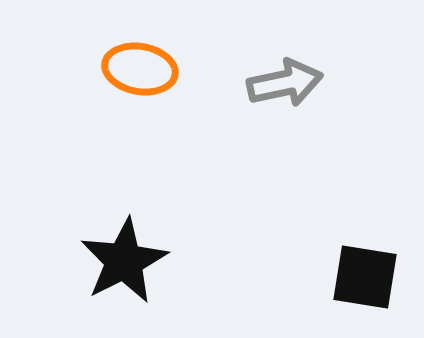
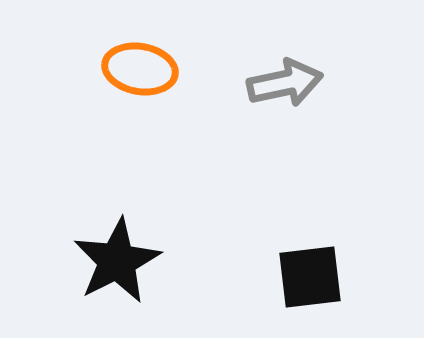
black star: moved 7 px left
black square: moved 55 px left; rotated 16 degrees counterclockwise
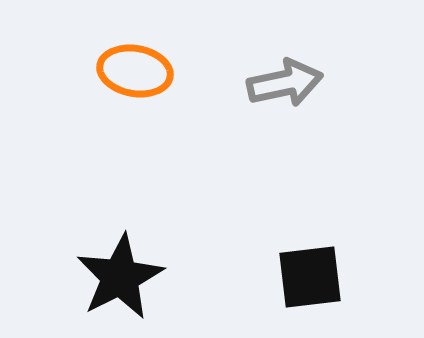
orange ellipse: moved 5 px left, 2 px down
black star: moved 3 px right, 16 px down
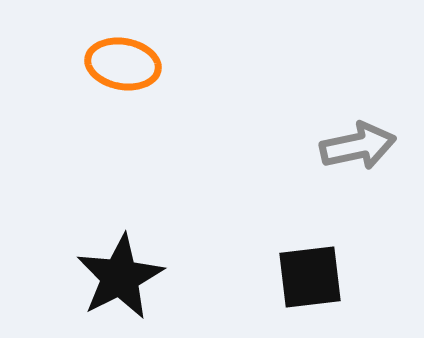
orange ellipse: moved 12 px left, 7 px up
gray arrow: moved 73 px right, 63 px down
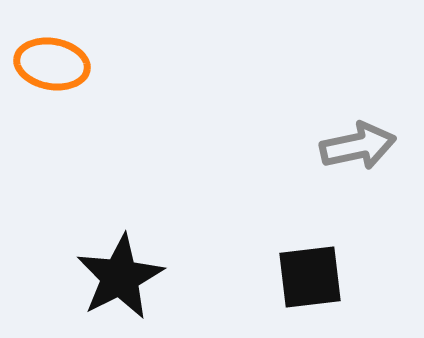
orange ellipse: moved 71 px left
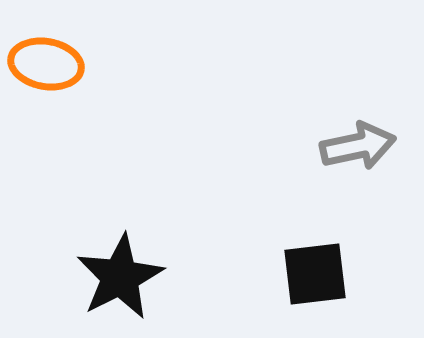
orange ellipse: moved 6 px left
black square: moved 5 px right, 3 px up
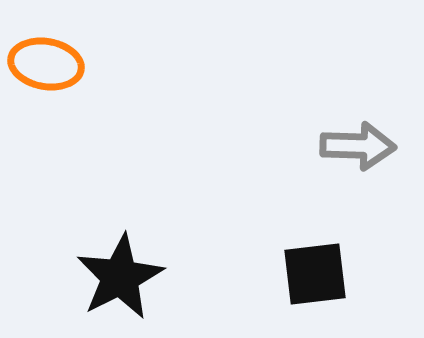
gray arrow: rotated 14 degrees clockwise
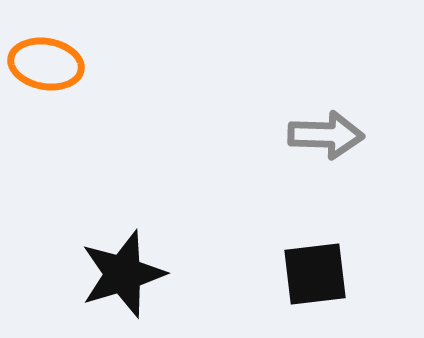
gray arrow: moved 32 px left, 11 px up
black star: moved 3 px right, 3 px up; rotated 10 degrees clockwise
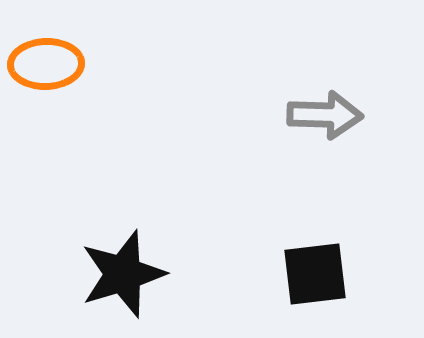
orange ellipse: rotated 12 degrees counterclockwise
gray arrow: moved 1 px left, 20 px up
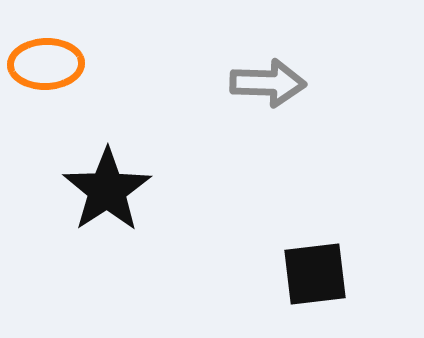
gray arrow: moved 57 px left, 32 px up
black star: moved 16 px left, 84 px up; rotated 16 degrees counterclockwise
